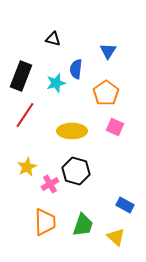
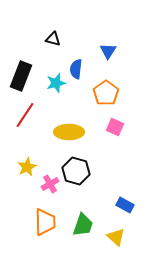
yellow ellipse: moved 3 px left, 1 px down
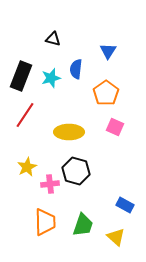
cyan star: moved 5 px left, 5 px up
pink cross: rotated 24 degrees clockwise
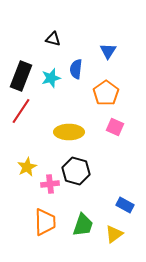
red line: moved 4 px left, 4 px up
yellow triangle: moved 2 px left, 3 px up; rotated 42 degrees clockwise
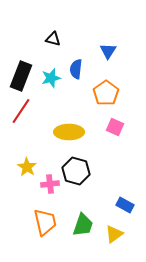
yellow star: rotated 12 degrees counterclockwise
orange trapezoid: rotated 12 degrees counterclockwise
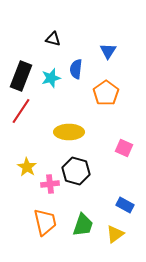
pink square: moved 9 px right, 21 px down
yellow triangle: moved 1 px right
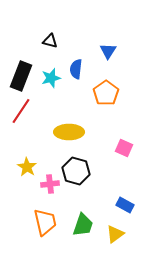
black triangle: moved 3 px left, 2 px down
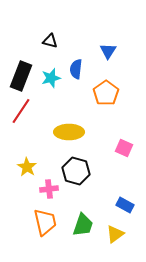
pink cross: moved 1 px left, 5 px down
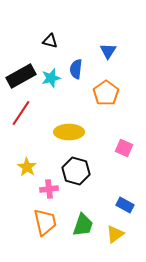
black rectangle: rotated 40 degrees clockwise
red line: moved 2 px down
